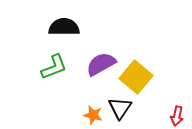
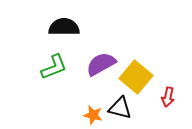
black triangle: rotated 50 degrees counterclockwise
red arrow: moved 9 px left, 19 px up
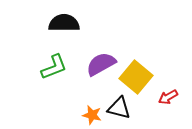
black semicircle: moved 4 px up
red arrow: rotated 48 degrees clockwise
black triangle: moved 1 px left
orange star: moved 1 px left
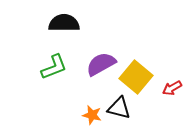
red arrow: moved 4 px right, 9 px up
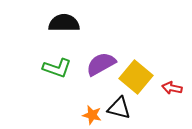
green L-shape: moved 3 px right, 1 px down; rotated 40 degrees clockwise
red arrow: rotated 42 degrees clockwise
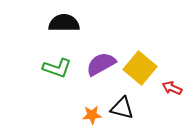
yellow square: moved 4 px right, 9 px up
red arrow: rotated 12 degrees clockwise
black triangle: moved 3 px right
orange star: rotated 18 degrees counterclockwise
